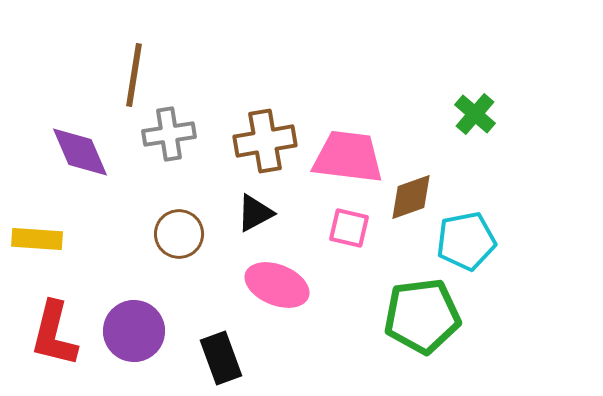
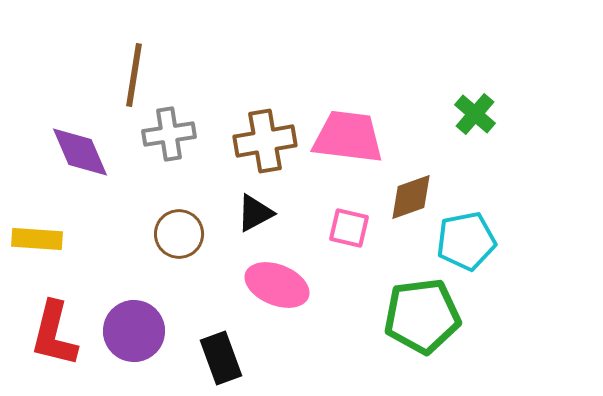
pink trapezoid: moved 20 px up
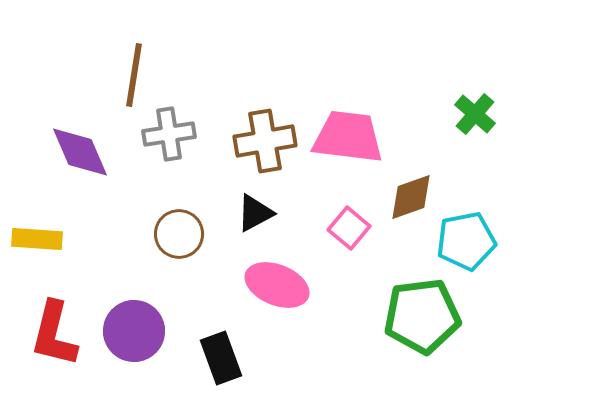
pink square: rotated 27 degrees clockwise
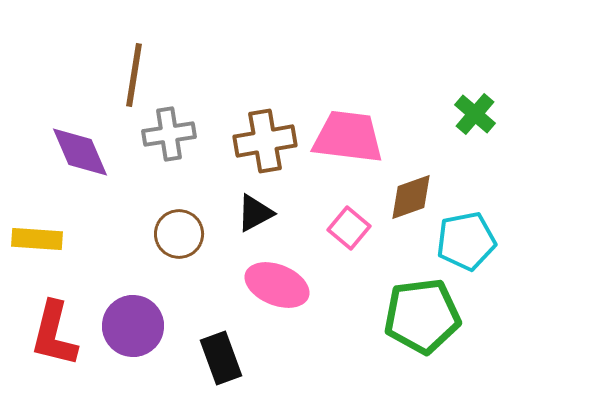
purple circle: moved 1 px left, 5 px up
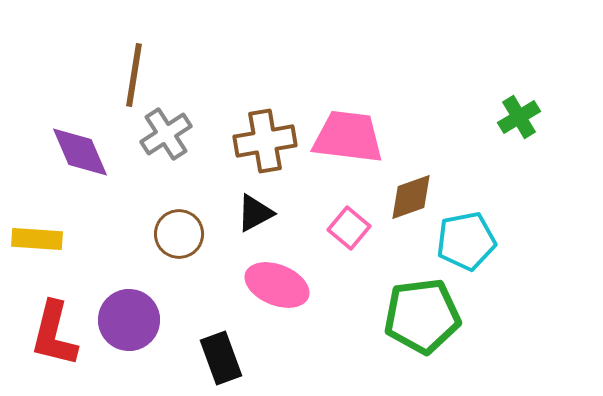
green cross: moved 44 px right, 3 px down; rotated 18 degrees clockwise
gray cross: moved 3 px left; rotated 24 degrees counterclockwise
purple circle: moved 4 px left, 6 px up
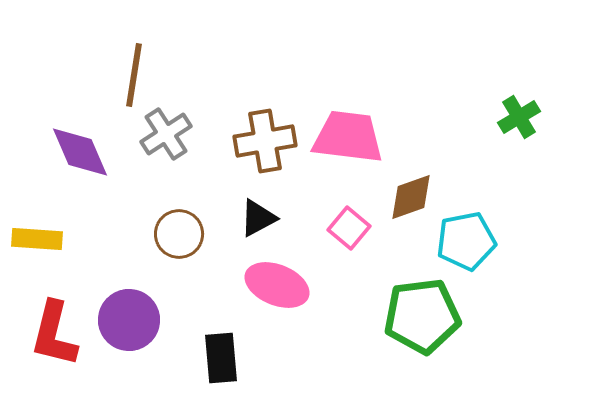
black triangle: moved 3 px right, 5 px down
black rectangle: rotated 15 degrees clockwise
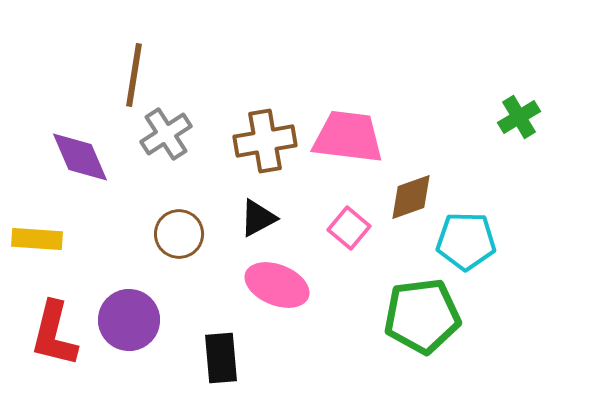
purple diamond: moved 5 px down
cyan pentagon: rotated 12 degrees clockwise
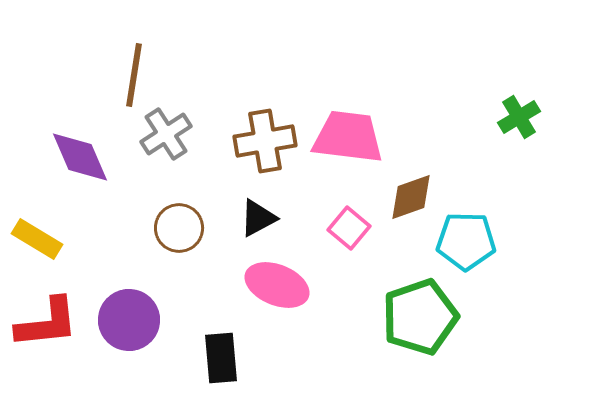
brown circle: moved 6 px up
yellow rectangle: rotated 27 degrees clockwise
green pentagon: moved 2 px left, 1 px down; rotated 12 degrees counterclockwise
red L-shape: moved 7 px left, 11 px up; rotated 110 degrees counterclockwise
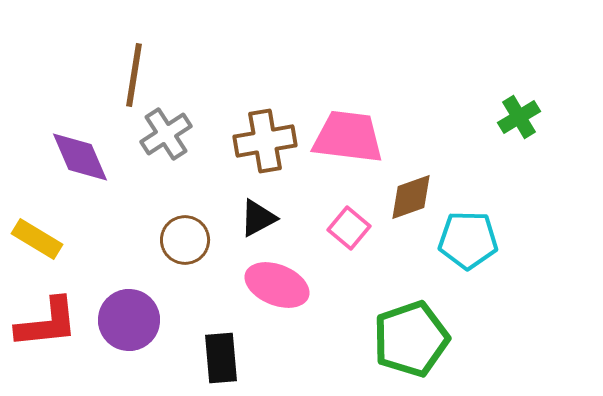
brown circle: moved 6 px right, 12 px down
cyan pentagon: moved 2 px right, 1 px up
green pentagon: moved 9 px left, 22 px down
